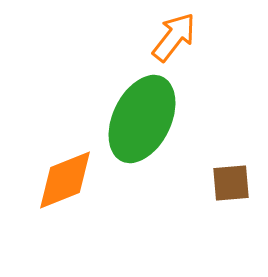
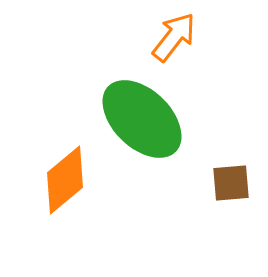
green ellipse: rotated 72 degrees counterclockwise
orange diamond: rotated 18 degrees counterclockwise
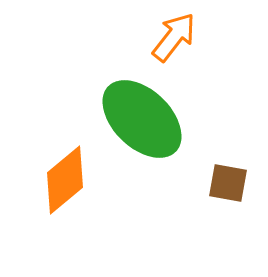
brown square: moved 3 px left; rotated 15 degrees clockwise
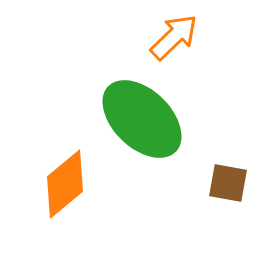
orange arrow: rotated 8 degrees clockwise
orange diamond: moved 4 px down
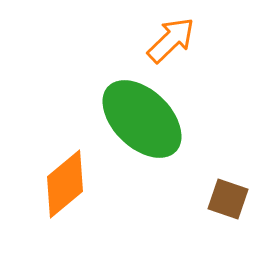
orange arrow: moved 3 px left, 3 px down
brown square: moved 16 px down; rotated 9 degrees clockwise
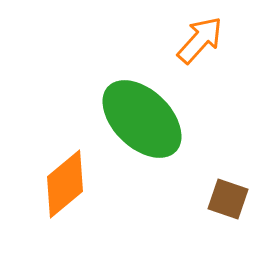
orange arrow: moved 29 px right; rotated 4 degrees counterclockwise
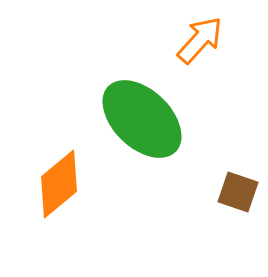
orange diamond: moved 6 px left
brown square: moved 10 px right, 7 px up
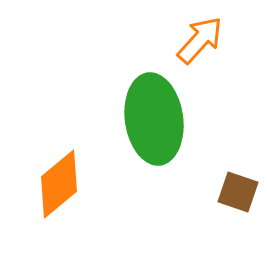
green ellipse: moved 12 px right; rotated 38 degrees clockwise
